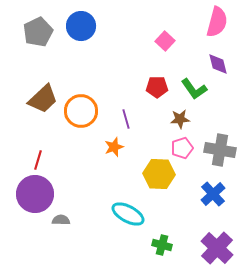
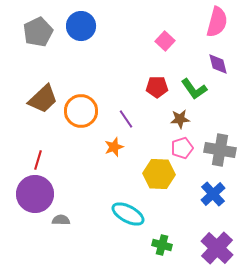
purple line: rotated 18 degrees counterclockwise
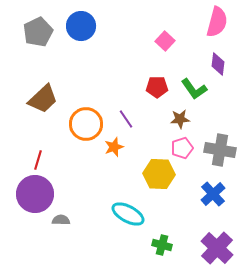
purple diamond: rotated 20 degrees clockwise
orange circle: moved 5 px right, 13 px down
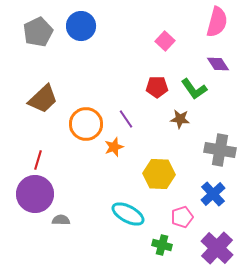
purple diamond: rotated 40 degrees counterclockwise
brown star: rotated 12 degrees clockwise
pink pentagon: moved 69 px down
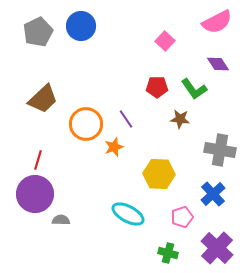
pink semicircle: rotated 48 degrees clockwise
green cross: moved 6 px right, 8 px down
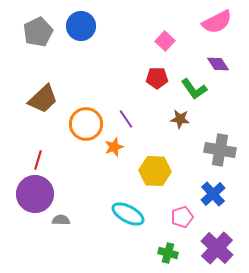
red pentagon: moved 9 px up
yellow hexagon: moved 4 px left, 3 px up
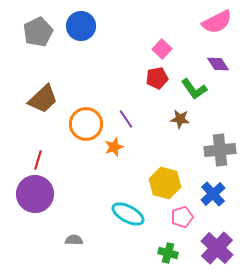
pink square: moved 3 px left, 8 px down
red pentagon: rotated 10 degrees counterclockwise
gray cross: rotated 16 degrees counterclockwise
yellow hexagon: moved 10 px right, 12 px down; rotated 12 degrees clockwise
gray semicircle: moved 13 px right, 20 px down
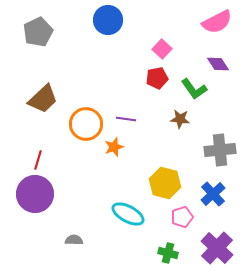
blue circle: moved 27 px right, 6 px up
purple line: rotated 48 degrees counterclockwise
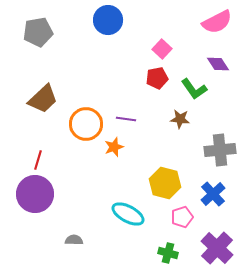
gray pentagon: rotated 16 degrees clockwise
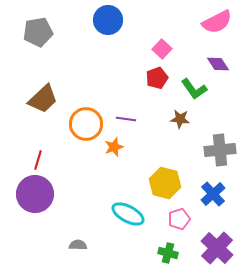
red pentagon: rotated 10 degrees counterclockwise
pink pentagon: moved 3 px left, 2 px down
gray semicircle: moved 4 px right, 5 px down
